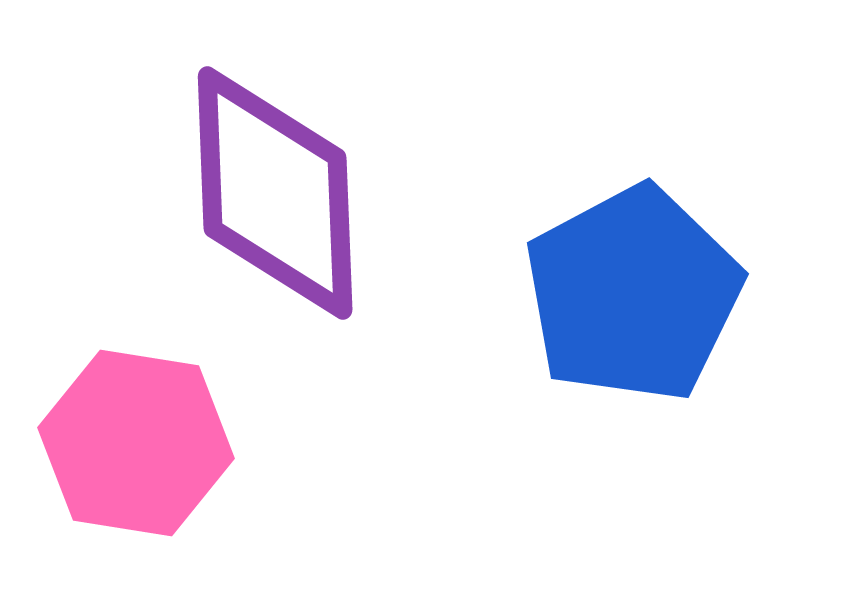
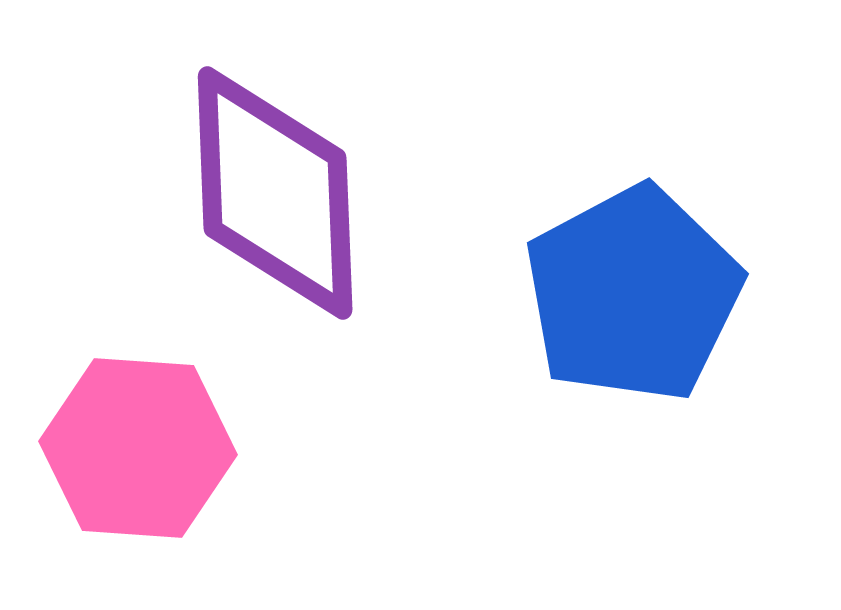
pink hexagon: moved 2 px right, 5 px down; rotated 5 degrees counterclockwise
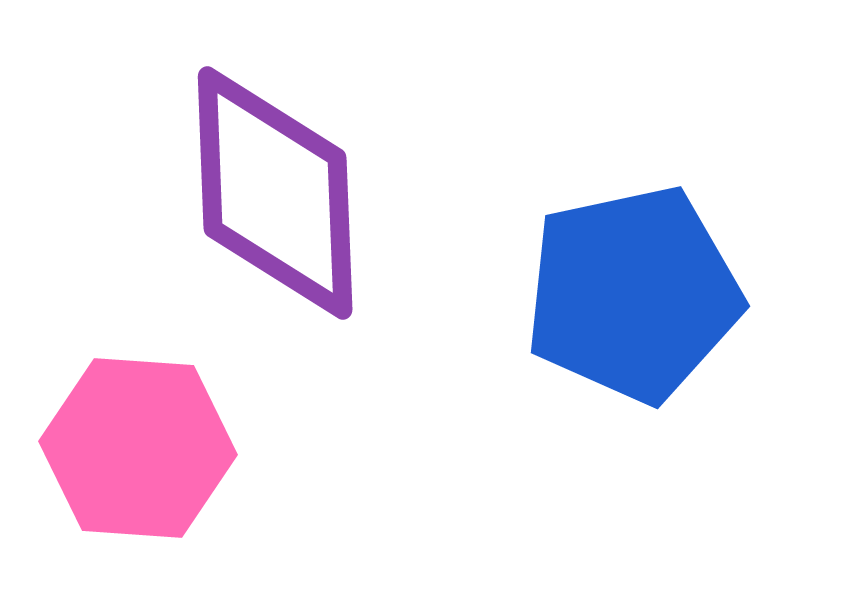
blue pentagon: rotated 16 degrees clockwise
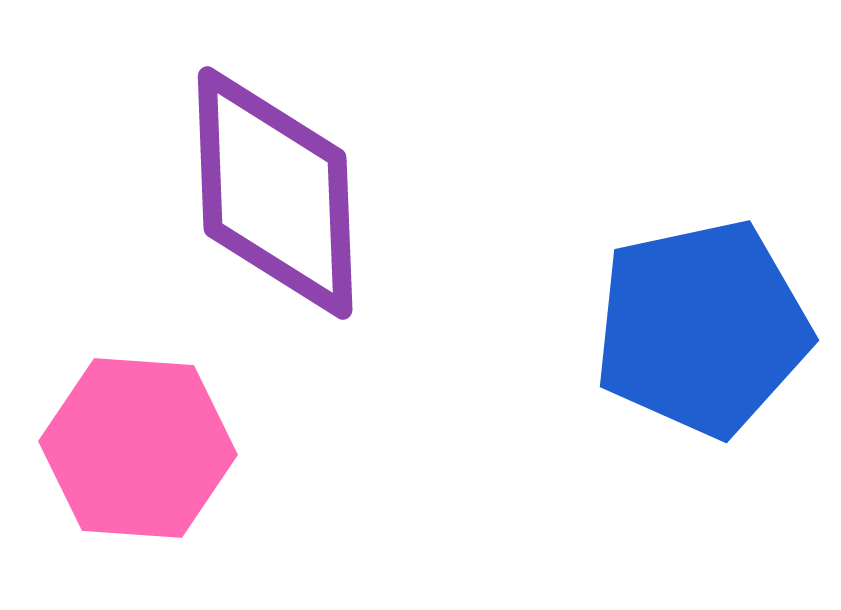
blue pentagon: moved 69 px right, 34 px down
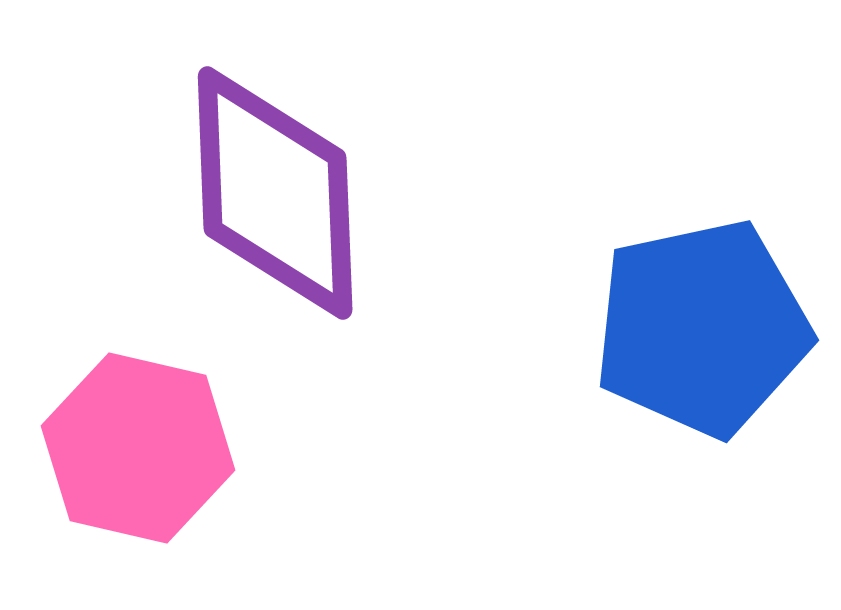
pink hexagon: rotated 9 degrees clockwise
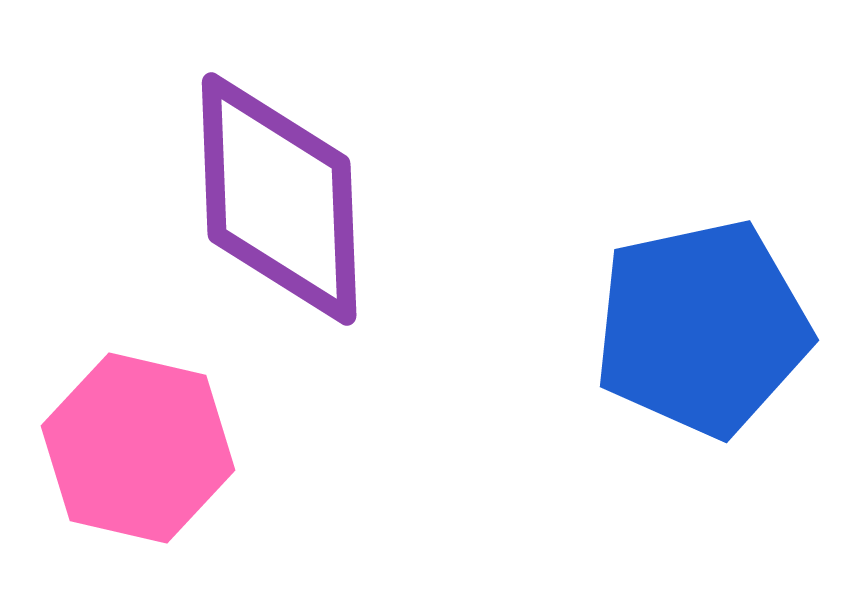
purple diamond: moved 4 px right, 6 px down
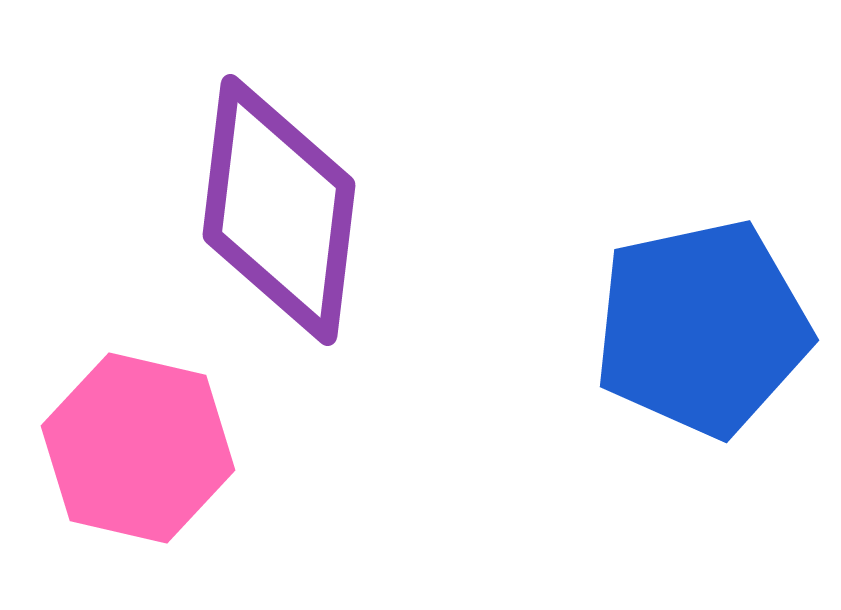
purple diamond: moved 11 px down; rotated 9 degrees clockwise
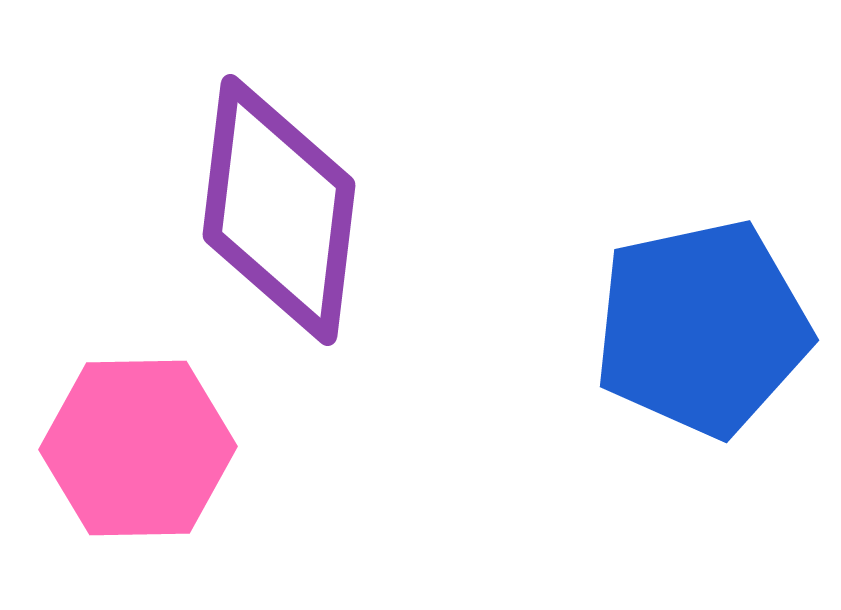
pink hexagon: rotated 14 degrees counterclockwise
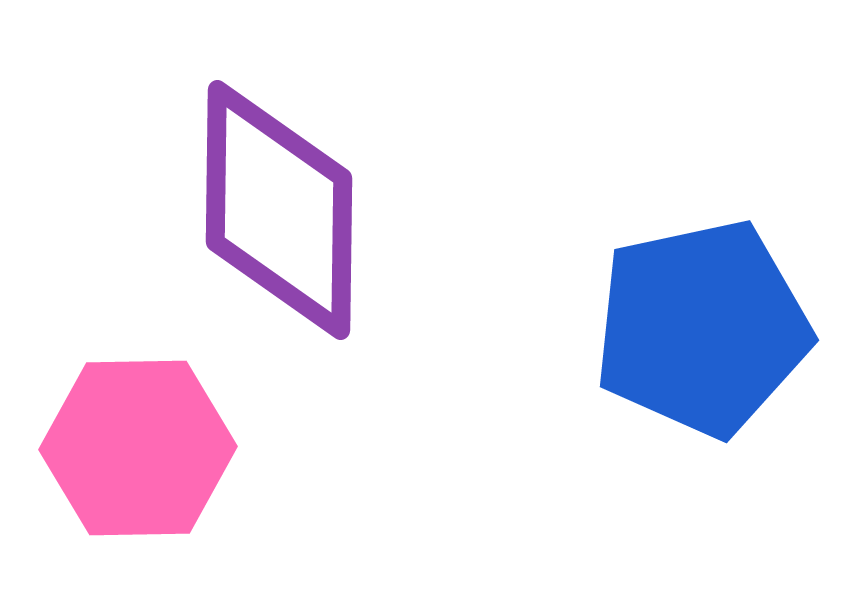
purple diamond: rotated 6 degrees counterclockwise
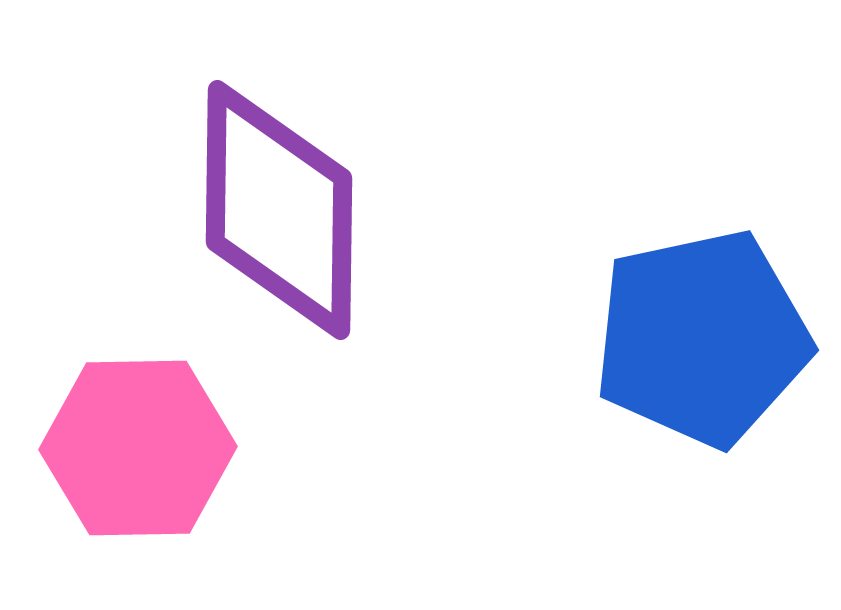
blue pentagon: moved 10 px down
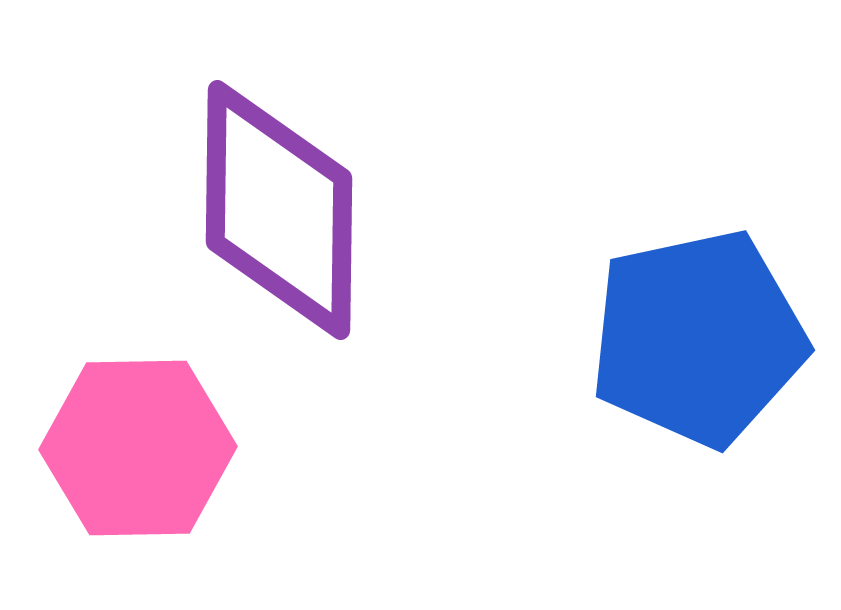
blue pentagon: moved 4 px left
